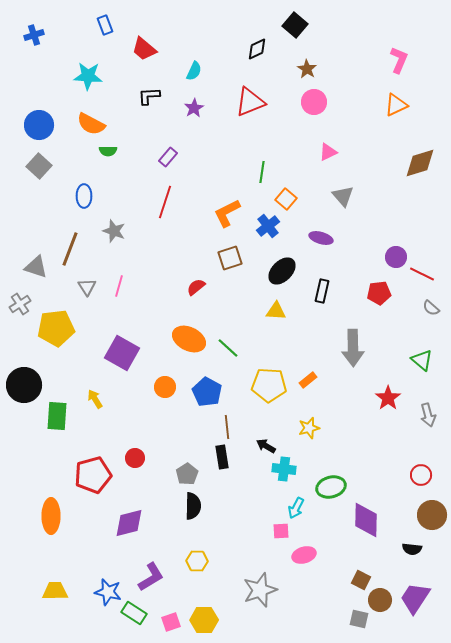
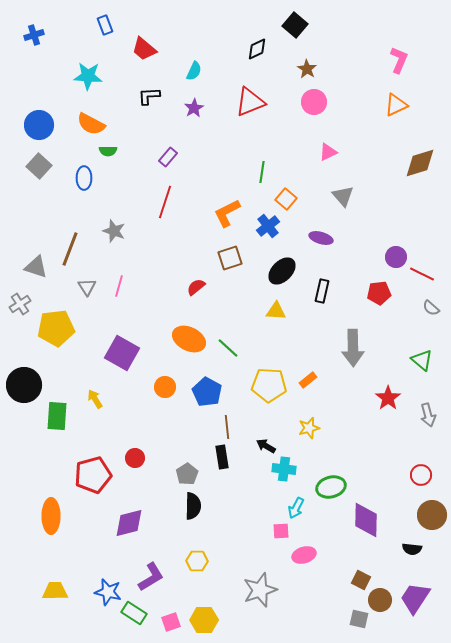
blue ellipse at (84, 196): moved 18 px up
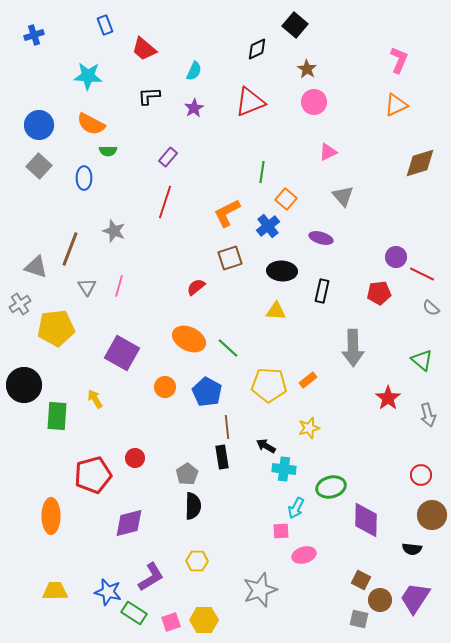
black ellipse at (282, 271): rotated 48 degrees clockwise
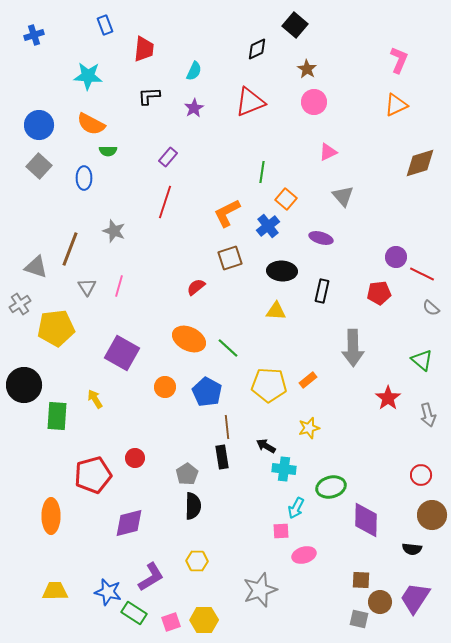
red trapezoid at (144, 49): rotated 124 degrees counterclockwise
brown square at (361, 580): rotated 24 degrees counterclockwise
brown circle at (380, 600): moved 2 px down
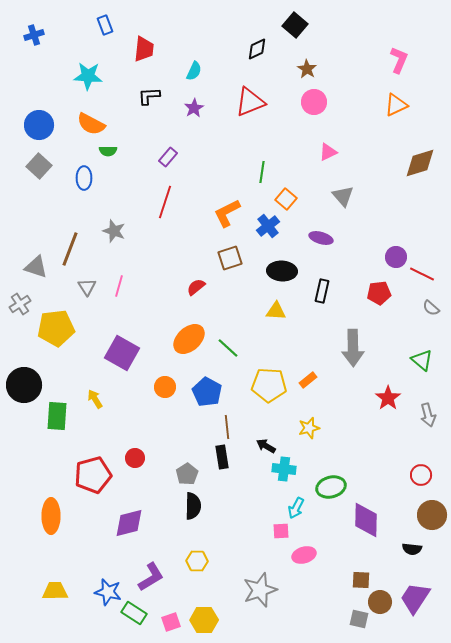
orange ellipse at (189, 339): rotated 68 degrees counterclockwise
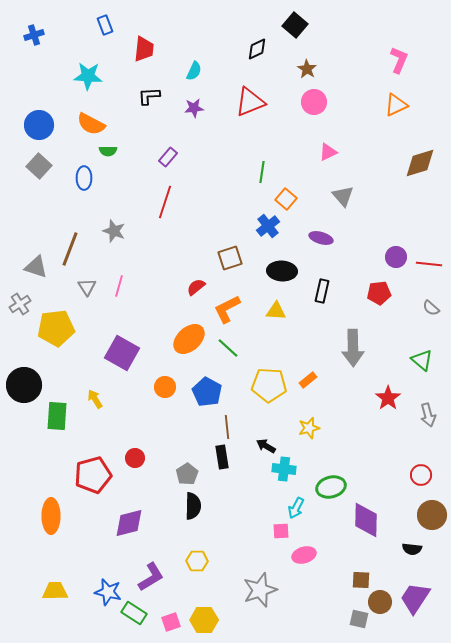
purple star at (194, 108): rotated 24 degrees clockwise
orange L-shape at (227, 213): moved 96 px down
red line at (422, 274): moved 7 px right, 10 px up; rotated 20 degrees counterclockwise
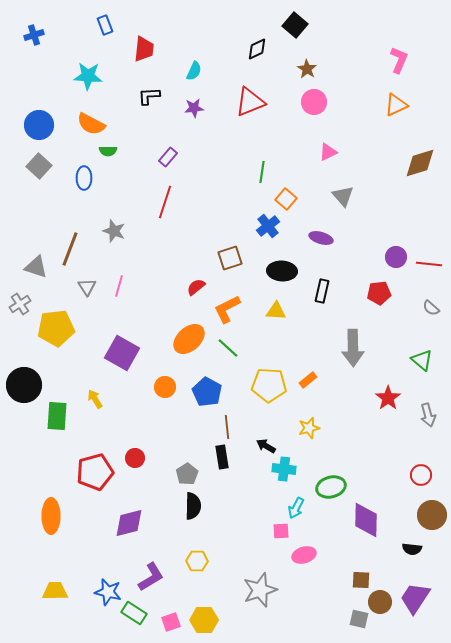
red pentagon at (93, 475): moved 2 px right, 3 px up
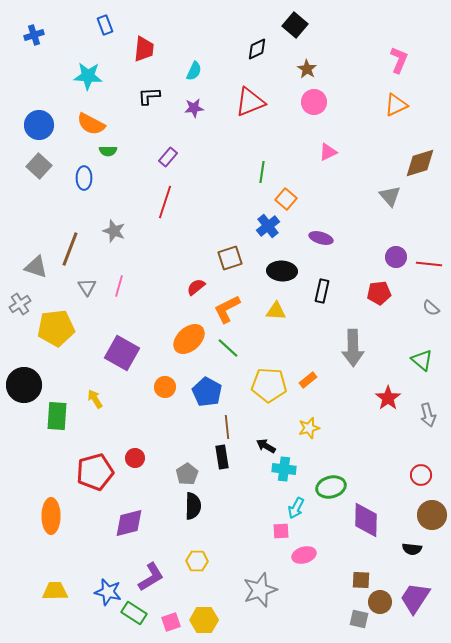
gray triangle at (343, 196): moved 47 px right
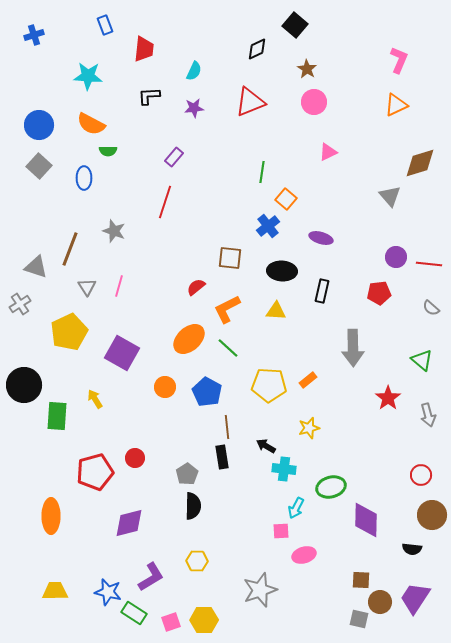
purple rectangle at (168, 157): moved 6 px right
brown square at (230, 258): rotated 25 degrees clockwise
yellow pentagon at (56, 328): moved 13 px right, 4 px down; rotated 18 degrees counterclockwise
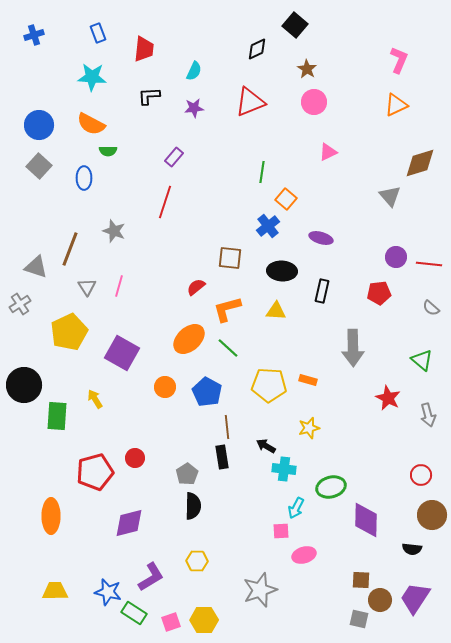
blue rectangle at (105, 25): moved 7 px left, 8 px down
cyan star at (88, 76): moved 4 px right, 1 px down
orange L-shape at (227, 309): rotated 12 degrees clockwise
orange rectangle at (308, 380): rotated 54 degrees clockwise
red star at (388, 398): rotated 10 degrees counterclockwise
brown circle at (380, 602): moved 2 px up
